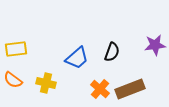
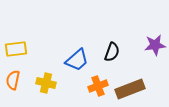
blue trapezoid: moved 2 px down
orange semicircle: rotated 66 degrees clockwise
orange cross: moved 2 px left, 3 px up; rotated 30 degrees clockwise
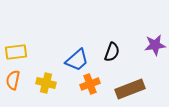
yellow rectangle: moved 3 px down
orange cross: moved 8 px left, 2 px up
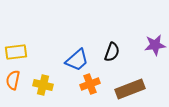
yellow cross: moved 3 px left, 2 px down
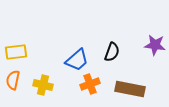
purple star: rotated 15 degrees clockwise
brown rectangle: rotated 32 degrees clockwise
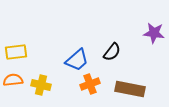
purple star: moved 1 px left, 12 px up
black semicircle: rotated 18 degrees clockwise
orange semicircle: rotated 72 degrees clockwise
yellow cross: moved 2 px left
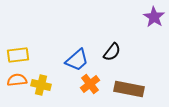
purple star: moved 16 px up; rotated 25 degrees clockwise
yellow rectangle: moved 2 px right, 3 px down
orange semicircle: moved 4 px right
orange cross: rotated 18 degrees counterclockwise
brown rectangle: moved 1 px left
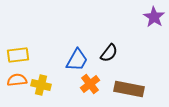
black semicircle: moved 3 px left, 1 px down
blue trapezoid: rotated 20 degrees counterclockwise
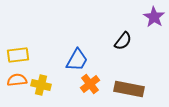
black semicircle: moved 14 px right, 12 px up
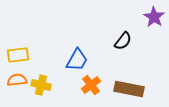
orange cross: moved 1 px right, 1 px down
